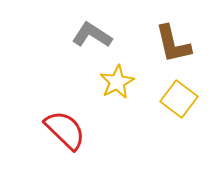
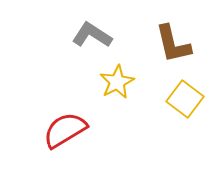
yellow square: moved 6 px right
red semicircle: rotated 75 degrees counterclockwise
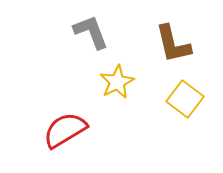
gray L-shape: moved 1 px left, 3 px up; rotated 36 degrees clockwise
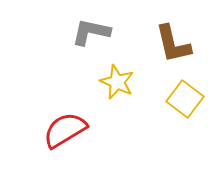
gray L-shape: rotated 57 degrees counterclockwise
yellow star: rotated 20 degrees counterclockwise
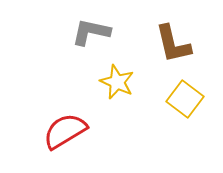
red semicircle: moved 1 px down
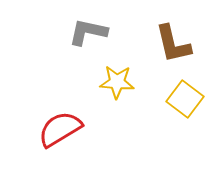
gray L-shape: moved 3 px left
yellow star: rotated 20 degrees counterclockwise
red semicircle: moved 5 px left, 2 px up
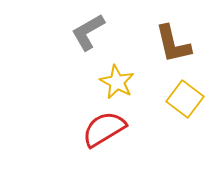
gray L-shape: rotated 42 degrees counterclockwise
yellow star: rotated 24 degrees clockwise
red semicircle: moved 44 px right
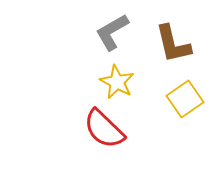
gray L-shape: moved 24 px right
yellow square: rotated 18 degrees clockwise
red semicircle: rotated 105 degrees counterclockwise
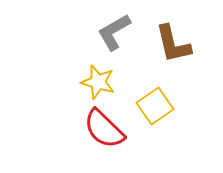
gray L-shape: moved 2 px right
yellow star: moved 19 px left; rotated 12 degrees counterclockwise
yellow square: moved 30 px left, 7 px down
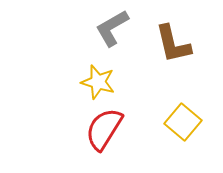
gray L-shape: moved 2 px left, 4 px up
yellow square: moved 28 px right, 16 px down; rotated 15 degrees counterclockwise
red semicircle: rotated 78 degrees clockwise
